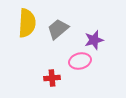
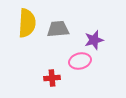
gray trapezoid: rotated 35 degrees clockwise
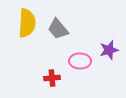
gray trapezoid: rotated 125 degrees counterclockwise
purple star: moved 15 px right, 10 px down
pink ellipse: rotated 15 degrees clockwise
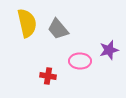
yellow semicircle: rotated 16 degrees counterclockwise
red cross: moved 4 px left, 2 px up; rotated 14 degrees clockwise
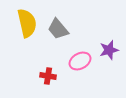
pink ellipse: rotated 30 degrees counterclockwise
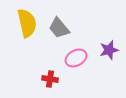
gray trapezoid: moved 1 px right, 1 px up
pink ellipse: moved 4 px left, 3 px up
red cross: moved 2 px right, 3 px down
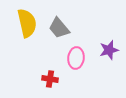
pink ellipse: rotated 55 degrees counterclockwise
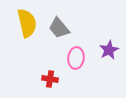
purple star: rotated 12 degrees counterclockwise
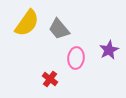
yellow semicircle: rotated 48 degrees clockwise
gray trapezoid: moved 1 px down
red cross: rotated 28 degrees clockwise
